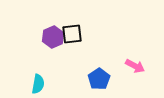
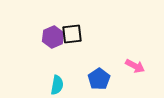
cyan semicircle: moved 19 px right, 1 px down
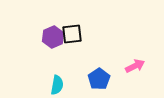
pink arrow: rotated 54 degrees counterclockwise
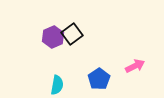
black square: rotated 30 degrees counterclockwise
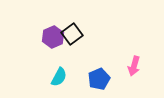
pink arrow: moved 1 px left; rotated 132 degrees clockwise
blue pentagon: rotated 10 degrees clockwise
cyan semicircle: moved 2 px right, 8 px up; rotated 18 degrees clockwise
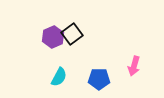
blue pentagon: rotated 25 degrees clockwise
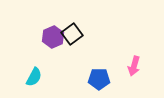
cyan semicircle: moved 25 px left
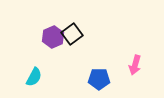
pink arrow: moved 1 px right, 1 px up
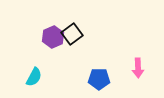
pink arrow: moved 3 px right, 3 px down; rotated 18 degrees counterclockwise
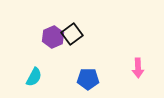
blue pentagon: moved 11 px left
